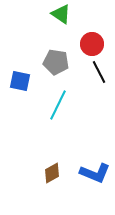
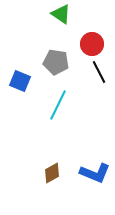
blue square: rotated 10 degrees clockwise
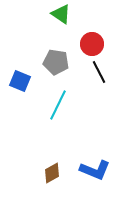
blue L-shape: moved 3 px up
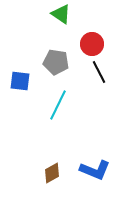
blue square: rotated 15 degrees counterclockwise
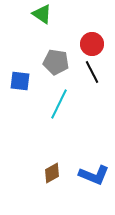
green triangle: moved 19 px left
black line: moved 7 px left
cyan line: moved 1 px right, 1 px up
blue L-shape: moved 1 px left, 5 px down
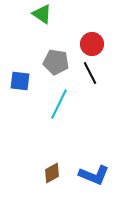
black line: moved 2 px left, 1 px down
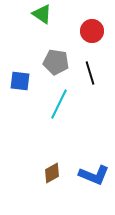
red circle: moved 13 px up
black line: rotated 10 degrees clockwise
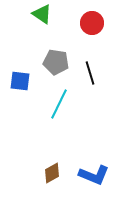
red circle: moved 8 px up
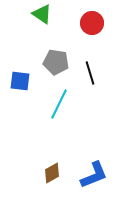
blue L-shape: rotated 44 degrees counterclockwise
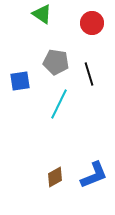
black line: moved 1 px left, 1 px down
blue square: rotated 15 degrees counterclockwise
brown diamond: moved 3 px right, 4 px down
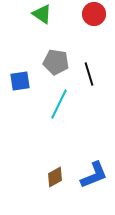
red circle: moved 2 px right, 9 px up
